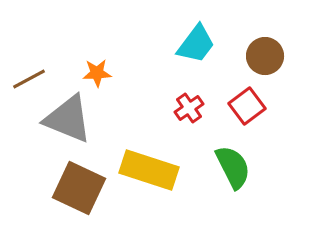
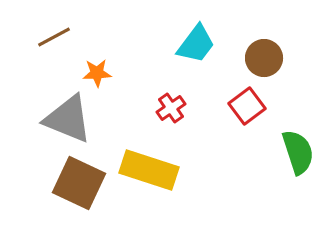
brown circle: moved 1 px left, 2 px down
brown line: moved 25 px right, 42 px up
red cross: moved 18 px left
green semicircle: moved 65 px right, 15 px up; rotated 9 degrees clockwise
brown square: moved 5 px up
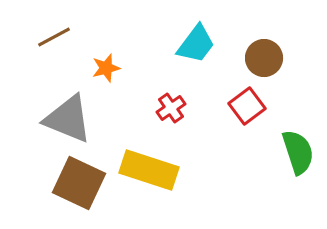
orange star: moved 9 px right, 5 px up; rotated 12 degrees counterclockwise
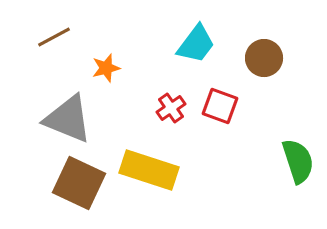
red square: moved 27 px left; rotated 33 degrees counterclockwise
green semicircle: moved 9 px down
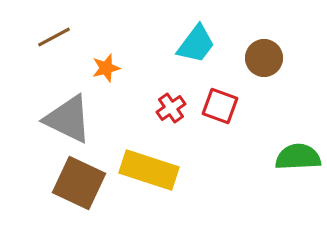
gray triangle: rotated 4 degrees clockwise
green semicircle: moved 4 px up; rotated 75 degrees counterclockwise
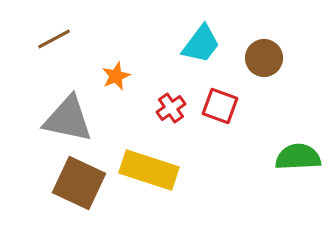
brown line: moved 2 px down
cyan trapezoid: moved 5 px right
orange star: moved 10 px right, 8 px down; rotated 8 degrees counterclockwise
gray triangle: rotated 14 degrees counterclockwise
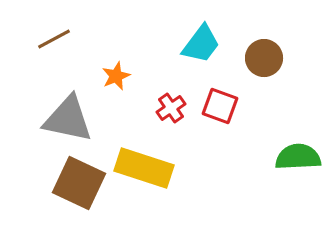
yellow rectangle: moved 5 px left, 2 px up
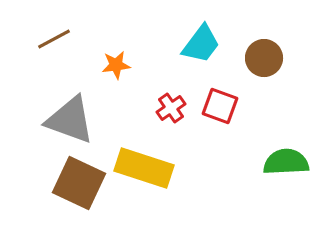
orange star: moved 11 px up; rotated 16 degrees clockwise
gray triangle: moved 2 px right, 1 px down; rotated 8 degrees clockwise
green semicircle: moved 12 px left, 5 px down
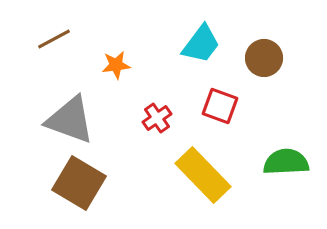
red cross: moved 14 px left, 10 px down
yellow rectangle: moved 59 px right, 7 px down; rotated 28 degrees clockwise
brown square: rotated 6 degrees clockwise
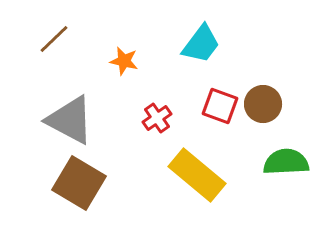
brown line: rotated 16 degrees counterclockwise
brown circle: moved 1 px left, 46 px down
orange star: moved 8 px right, 4 px up; rotated 20 degrees clockwise
gray triangle: rotated 8 degrees clockwise
yellow rectangle: moved 6 px left; rotated 6 degrees counterclockwise
